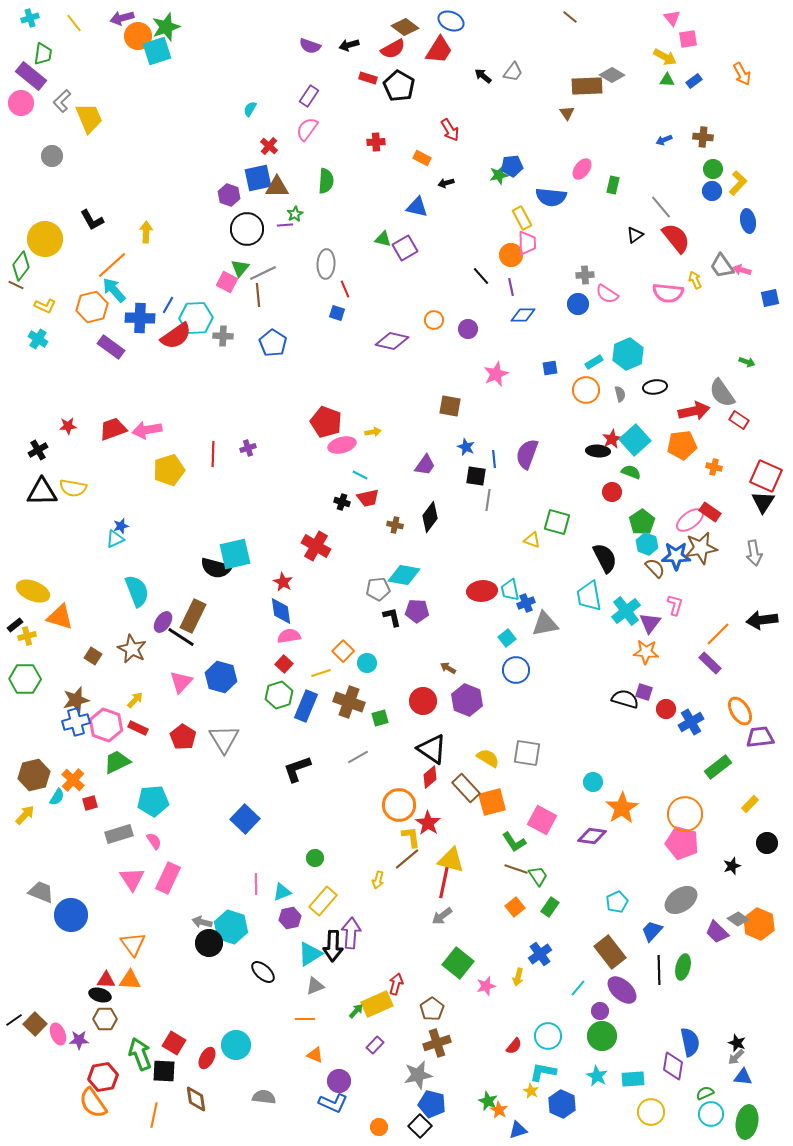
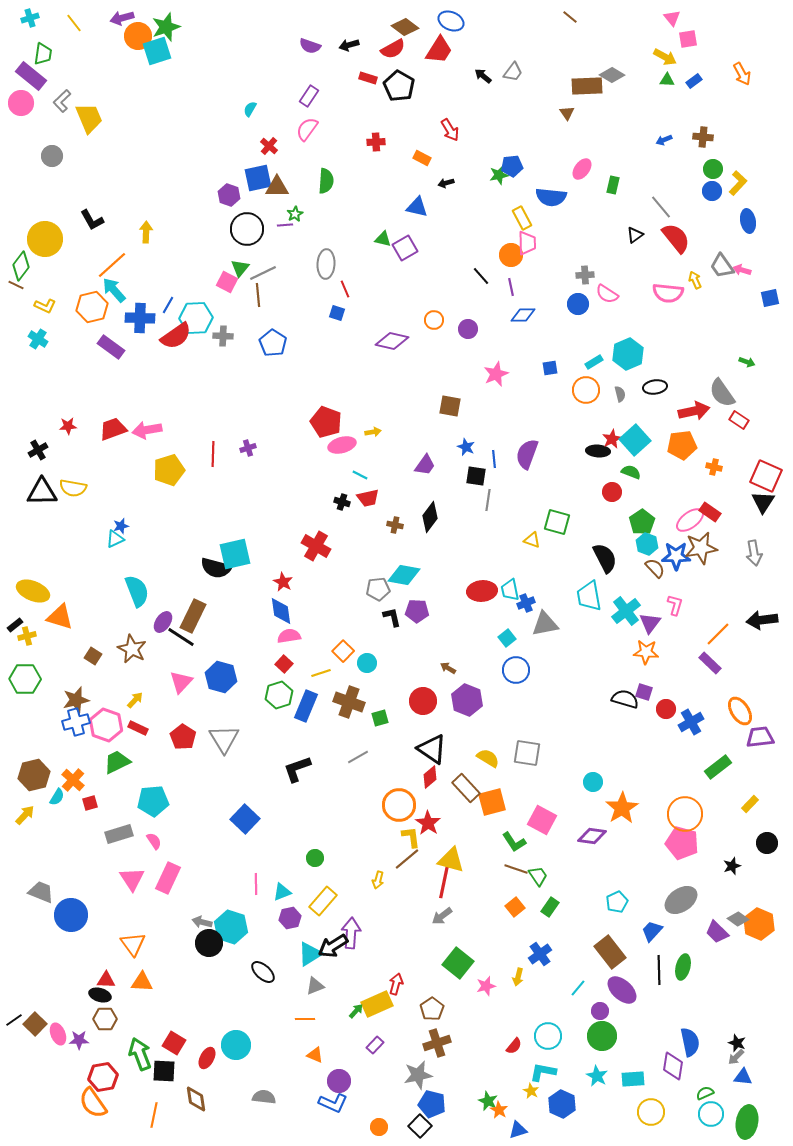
black arrow at (333, 946): rotated 56 degrees clockwise
orange triangle at (130, 980): moved 12 px right, 2 px down
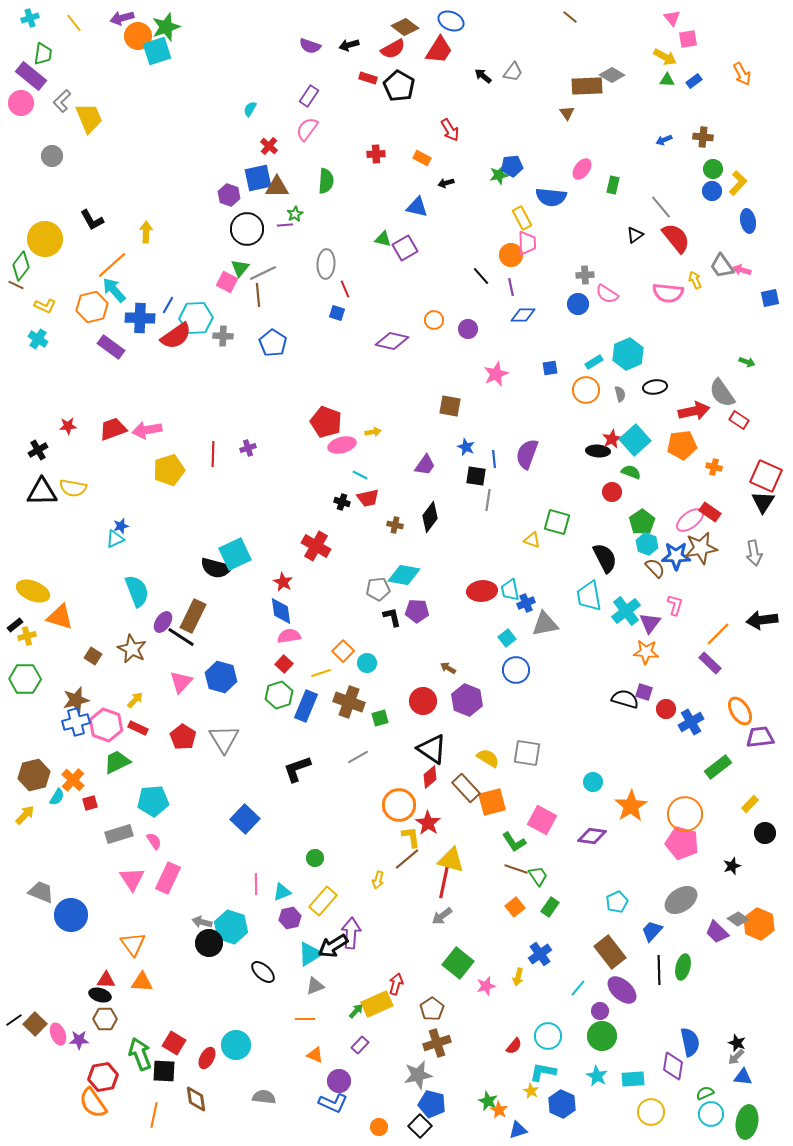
red cross at (376, 142): moved 12 px down
cyan square at (235, 554): rotated 12 degrees counterclockwise
orange star at (622, 808): moved 9 px right, 2 px up
black circle at (767, 843): moved 2 px left, 10 px up
purple rectangle at (375, 1045): moved 15 px left
